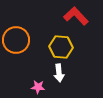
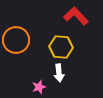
pink star: moved 1 px right; rotated 24 degrees counterclockwise
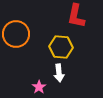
red L-shape: rotated 125 degrees counterclockwise
orange circle: moved 6 px up
pink star: rotated 16 degrees counterclockwise
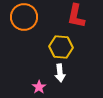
orange circle: moved 8 px right, 17 px up
white arrow: moved 1 px right
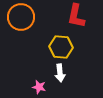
orange circle: moved 3 px left
pink star: rotated 24 degrees counterclockwise
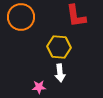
red L-shape: rotated 20 degrees counterclockwise
yellow hexagon: moved 2 px left
pink star: rotated 16 degrees counterclockwise
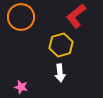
red L-shape: rotated 60 degrees clockwise
yellow hexagon: moved 2 px right, 2 px up; rotated 20 degrees counterclockwise
pink star: moved 18 px left; rotated 16 degrees clockwise
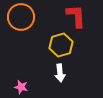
red L-shape: rotated 125 degrees clockwise
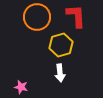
orange circle: moved 16 px right
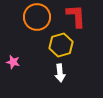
pink star: moved 8 px left, 25 px up
